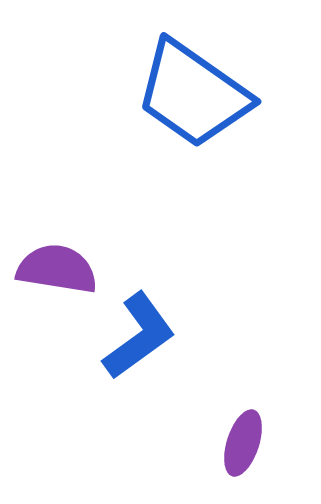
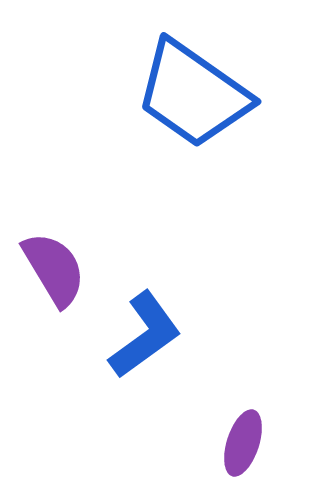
purple semicircle: moved 3 px left; rotated 50 degrees clockwise
blue L-shape: moved 6 px right, 1 px up
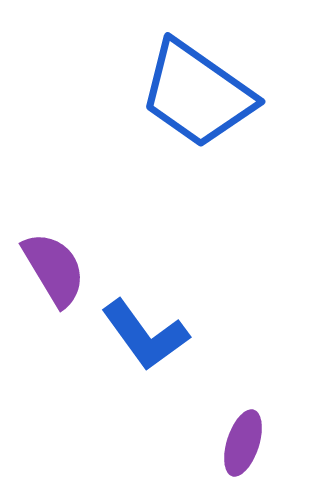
blue trapezoid: moved 4 px right
blue L-shape: rotated 90 degrees clockwise
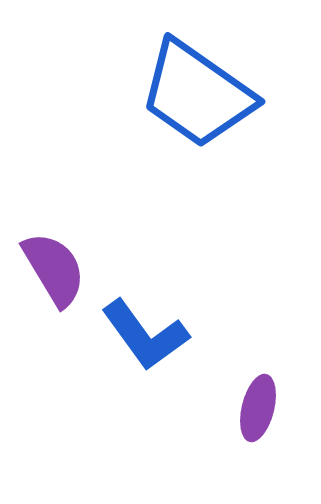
purple ellipse: moved 15 px right, 35 px up; rotated 4 degrees counterclockwise
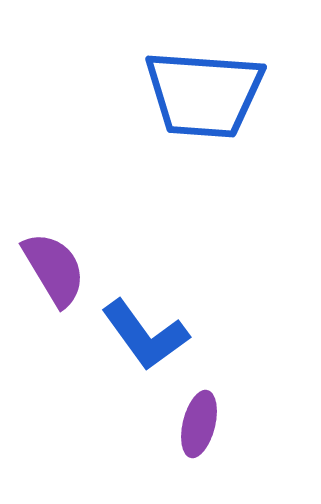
blue trapezoid: moved 7 px right; rotated 31 degrees counterclockwise
purple ellipse: moved 59 px left, 16 px down
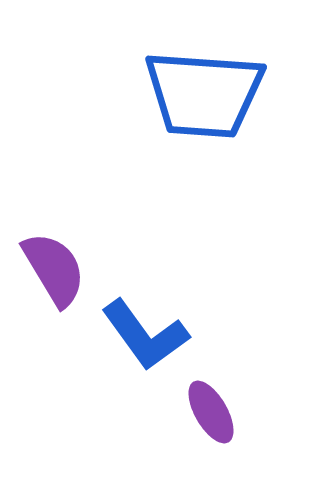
purple ellipse: moved 12 px right, 12 px up; rotated 44 degrees counterclockwise
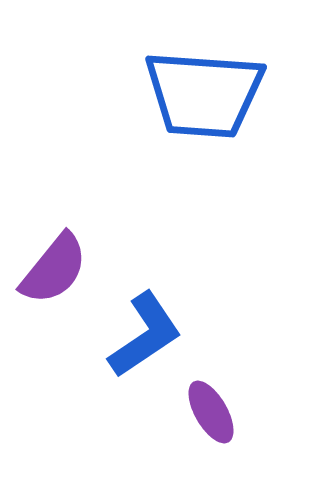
purple semicircle: rotated 70 degrees clockwise
blue L-shape: rotated 88 degrees counterclockwise
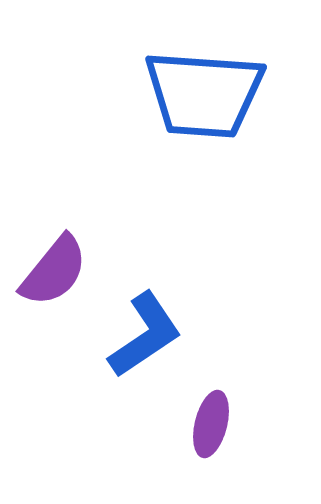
purple semicircle: moved 2 px down
purple ellipse: moved 12 px down; rotated 44 degrees clockwise
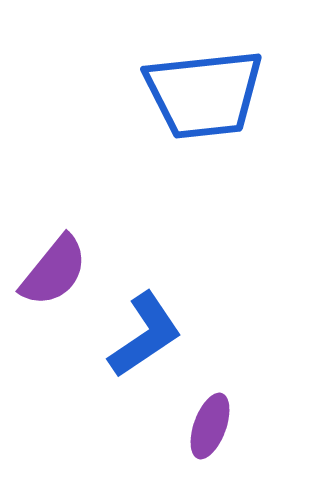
blue trapezoid: rotated 10 degrees counterclockwise
purple ellipse: moved 1 px left, 2 px down; rotated 6 degrees clockwise
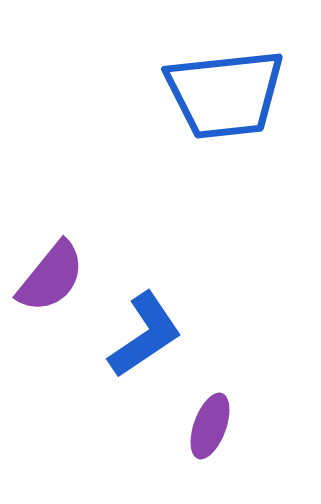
blue trapezoid: moved 21 px right
purple semicircle: moved 3 px left, 6 px down
